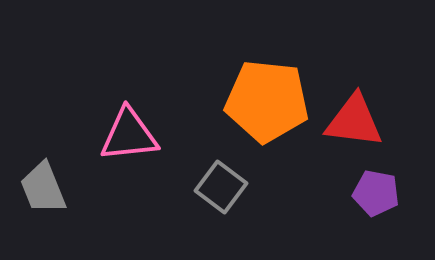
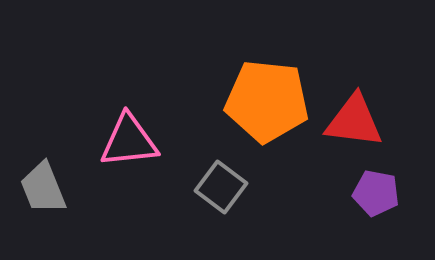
pink triangle: moved 6 px down
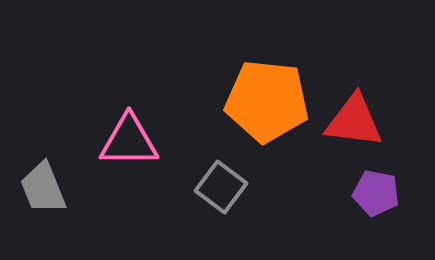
pink triangle: rotated 6 degrees clockwise
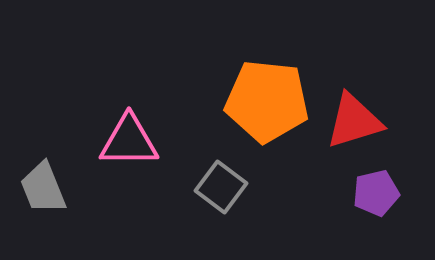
red triangle: rotated 24 degrees counterclockwise
purple pentagon: rotated 24 degrees counterclockwise
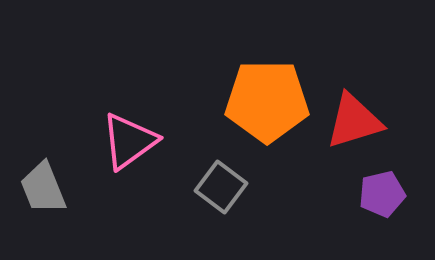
orange pentagon: rotated 6 degrees counterclockwise
pink triangle: rotated 36 degrees counterclockwise
purple pentagon: moved 6 px right, 1 px down
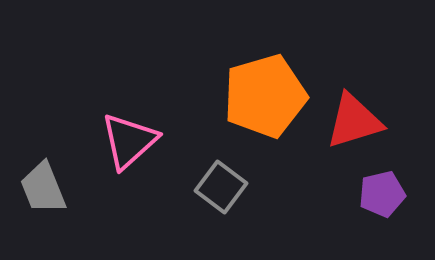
orange pentagon: moved 2 px left, 5 px up; rotated 16 degrees counterclockwise
pink triangle: rotated 6 degrees counterclockwise
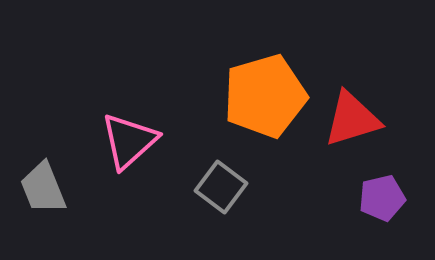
red triangle: moved 2 px left, 2 px up
purple pentagon: moved 4 px down
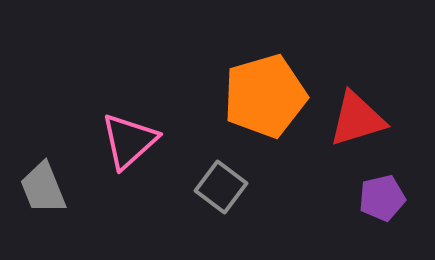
red triangle: moved 5 px right
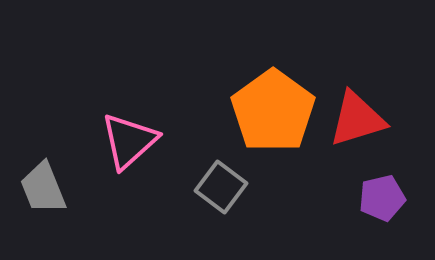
orange pentagon: moved 8 px right, 15 px down; rotated 20 degrees counterclockwise
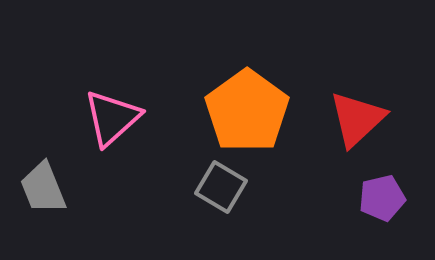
orange pentagon: moved 26 px left
red triangle: rotated 26 degrees counterclockwise
pink triangle: moved 17 px left, 23 px up
gray square: rotated 6 degrees counterclockwise
